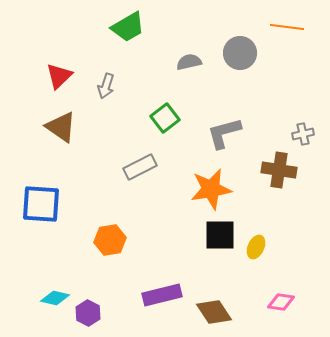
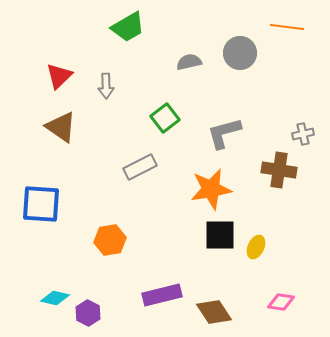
gray arrow: rotated 20 degrees counterclockwise
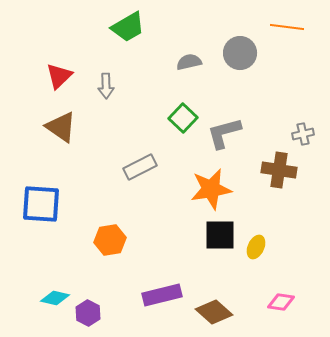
green square: moved 18 px right; rotated 8 degrees counterclockwise
brown diamond: rotated 15 degrees counterclockwise
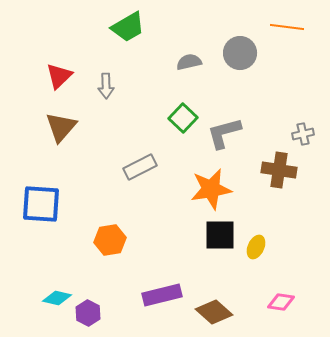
brown triangle: rotated 36 degrees clockwise
cyan diamond: moved 2 px right
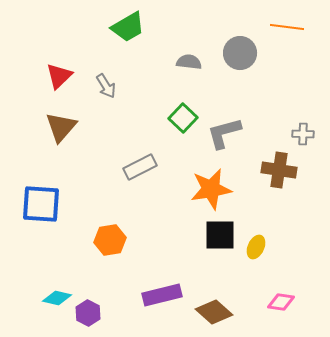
gray semicircle: rotated 20 degrees clockwise
gray arrow: rotated 30 degrees counterclockwise
gray cross: rotated 15 degrees clockwise
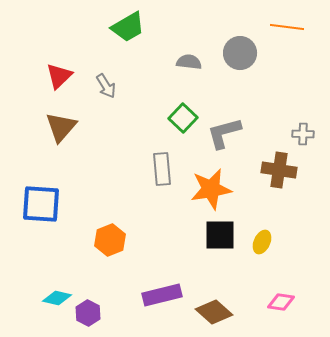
gray rectangle: moved 22 px right, 2 px down; rotated 68 degrees counterclockwise
orange hexagon: rotated 12 degrees counterclockwise
yellow ellipse: moved 6 px right, 5 px up
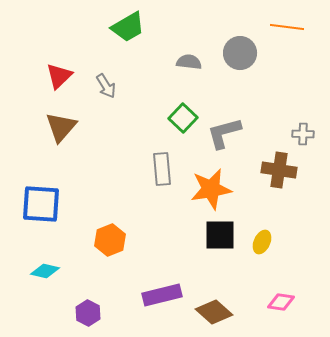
cyan diamond: moved 12 px left, 27 px up
